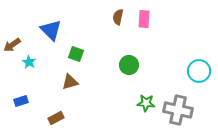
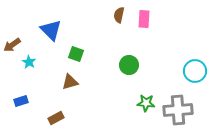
brown semicircle: moved 1 px right, 2 px up
cyan circle: moved 4 px left
gray cross: rotated 16 degrees counterclockwise
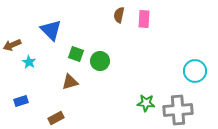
brown arrow: rotated 12 degrees clockwise
green circle: moved 29 px left, 4 px up
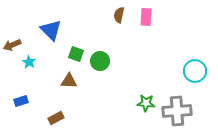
pink rectangle: moved 2 px right, 2 px up
brown triangle: moved 1 px left, 1 px up; rotated 18 degrees clockwise
gray cross: moved 1 px left, 1 px down
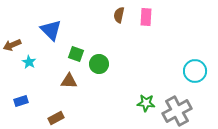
green circle: moved 1 px left, 3 px down
gray cross: rotated 24 degrees counterclockwise
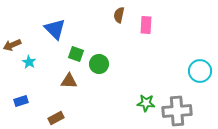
pink rectangle: moved 8 px down
blue triangle: moved 4 px right, 1 px up
cyan circle: moved 5 px right
gray cross: rotated 24 degrees clockwise
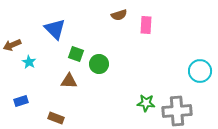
brown semicircle: rotated 119 degrees counterclockwise
brown rectangle: rotated 49 degrees clockwise
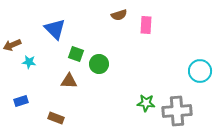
cyan star: rotated 24 degrees counterclockwise
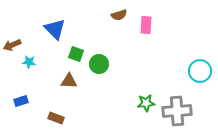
green star: rotated 12 degrees counterclockwise
